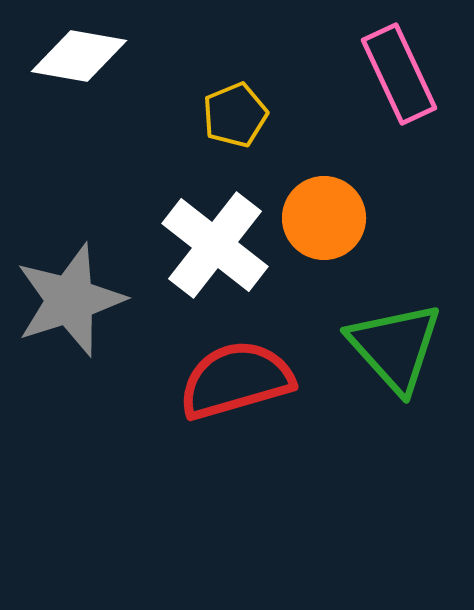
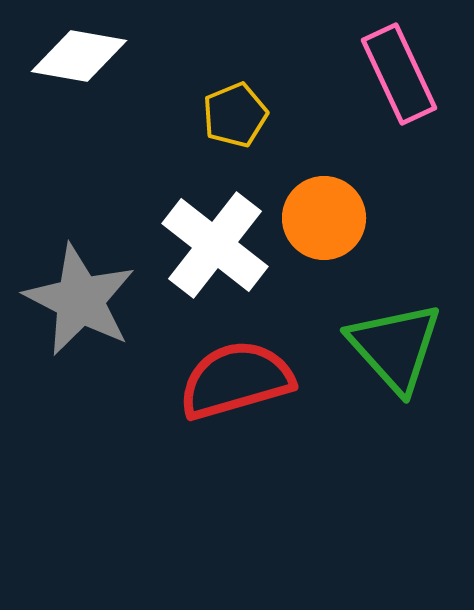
gray star: moved 10 px right; rotated 27 degrees counterclockwise
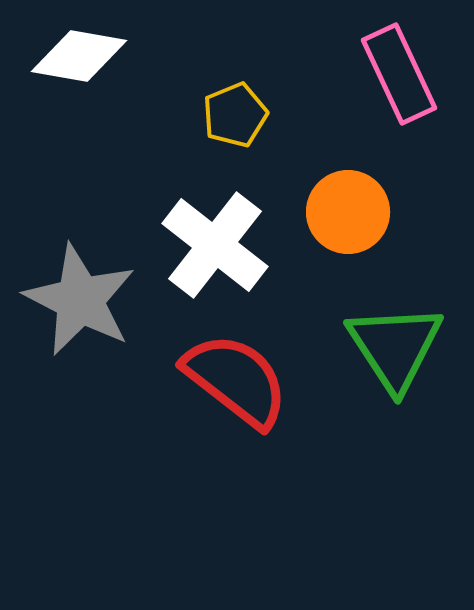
orange circle: moved 24 px right, 6 px up
green triangle: rotated 9 degrees clockwise
red semicircle: rotated 54 degrees clockwise
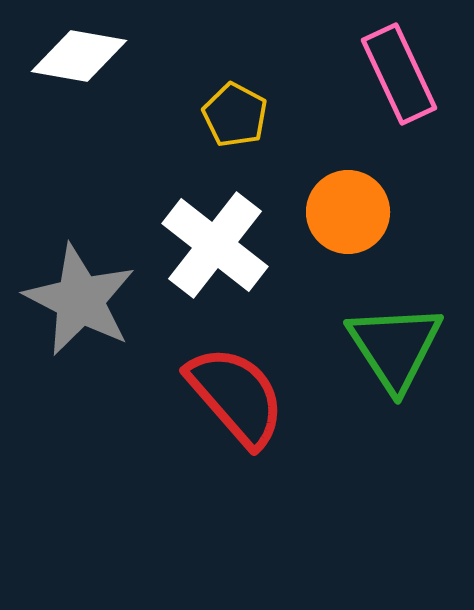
yellow pentagon: rotated 22 degrees counterclockwise
red semicircle: moved 16 px down; rotated 11 degrees clockwise
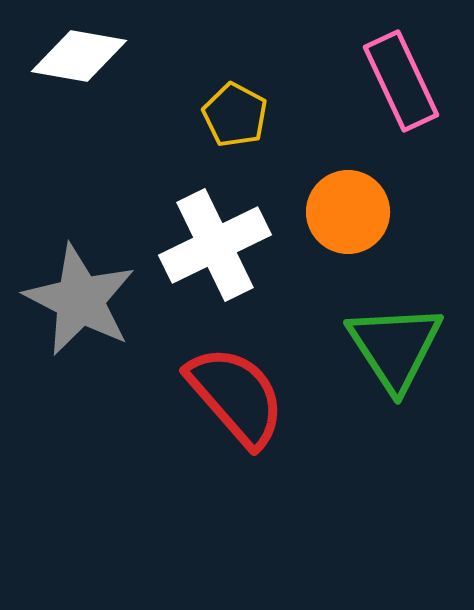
pink rectangle: moved 2 px right, 7 px down
white cross: rotated 26 degrees clockwise
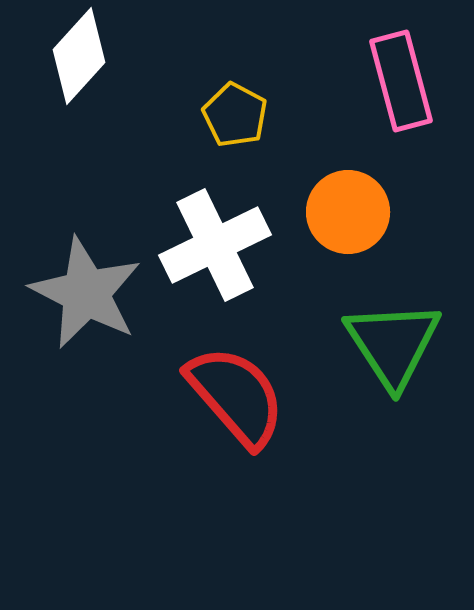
white diamond: rotated 58 degrees counterclockwise
pink rectangle: rotated 10 degrees clockwise
gray star: moved 6 px right, 7 px up
green triangle: moved 2 px left, 3 px up
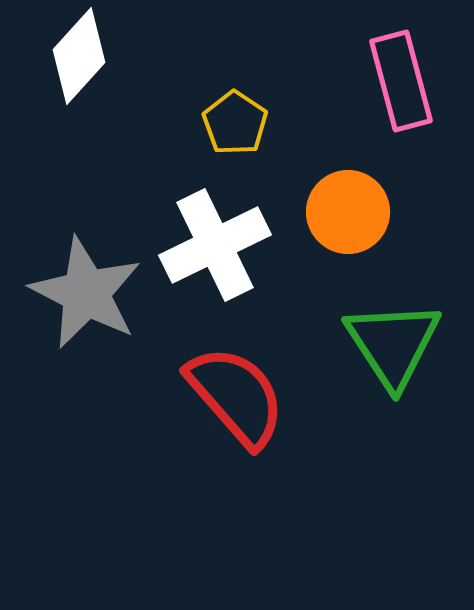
yellow pentagon: moved 8 px down; rotated 6 degrees clockwise
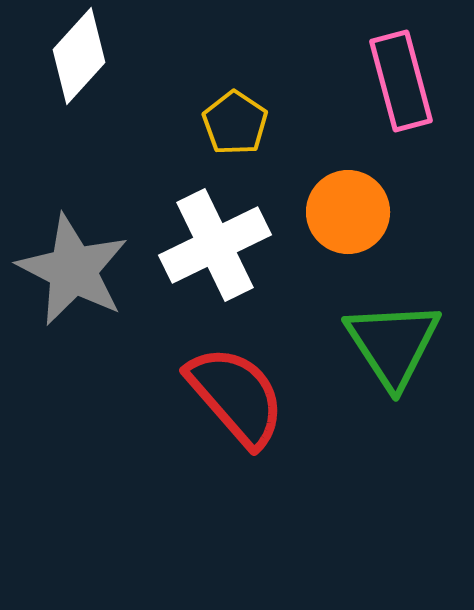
gray star: moved 13 px left, 23 px up
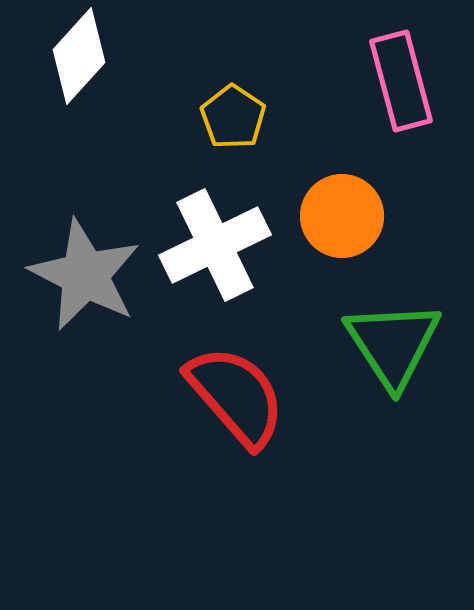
yellow pentagon: moved 2 px left, 6 px up
orange circle: moved 6 px left, 4 px down
gray star: moved 12 px right, 5 px down
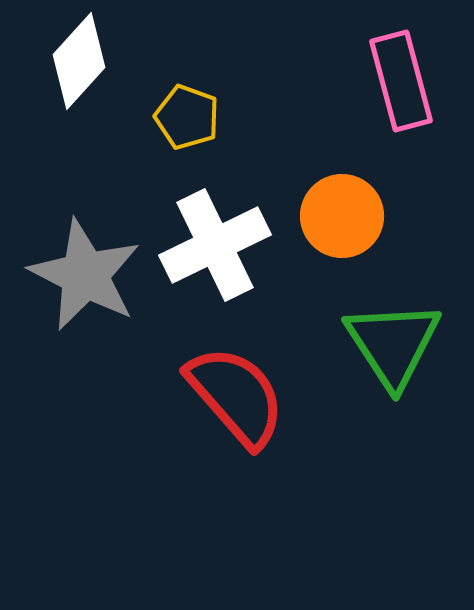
white diamond: moved 5 px down
yellow pentagon: moved 46 px left; rotated 14 degrees counterclockwise
